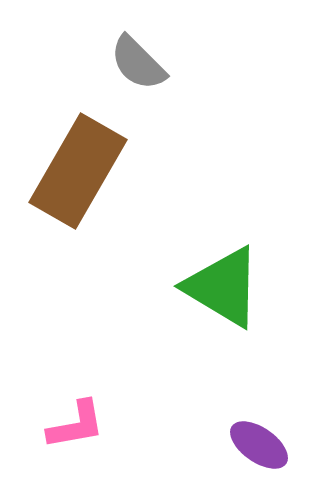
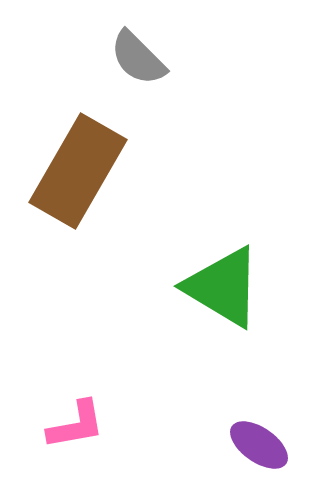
gray semicircle: moved 5 px up
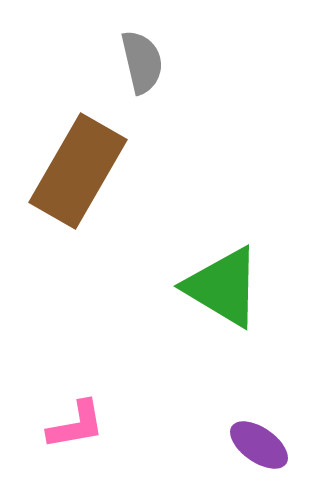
gray semicircle: moved 4 px right, 4 px down; rotated 148 degrees counterclockwise
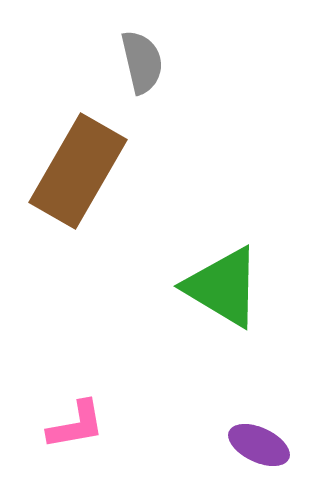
purple ellipse: rotated 10 degrees counterclockwise
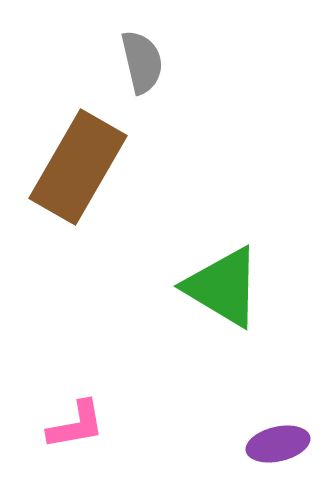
brown rectangle: moved 4 px up
purple ellipse: moved 19 px right, 1 px up; rotated 38 degrees counterclockwise
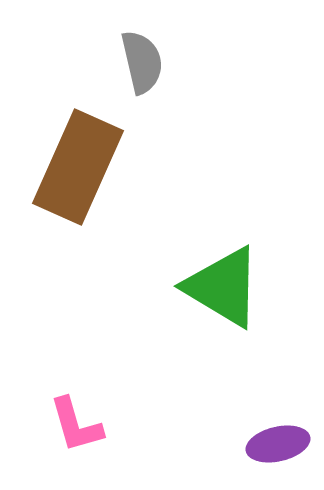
brown rectangle: rotated 6 degrees counterclockwise
pink L-shape: rotated 84 degrees clockwise
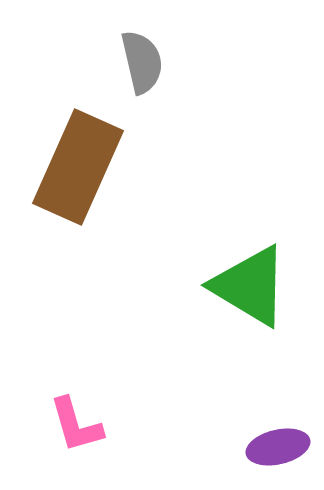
green triangle: moved 27 px right, 1 px up
purple ellipse: moved 3 px down
